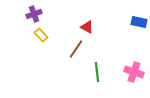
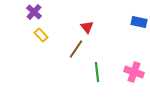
purple cross: moved 2 px up; rotated 28 degrees counterclockwise
red triangle: rotated 24 degrees clockwise
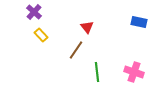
brown line: moved 1 px down
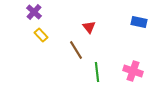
red triangle: moved 2 px right
brown line: rotated 66 degrees counterclockwise
pink cross: moved 1 px left, 1 px up
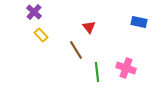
pink cross: moved 7 px left, 3 px up
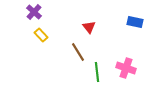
blue rectangle: moved 4 px left
brown line: moved 2 px right, 2 px down
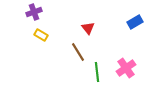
purple cross: rotated 28 degrees clockwise
blue rectangle: rotated 42 degrees counterclockwise
red triangle: moved 1 px left, 1 px down
yellow rectangle: rotated 16 degrees counterclockwise
pink cross: rotated 36 degrees clockwise
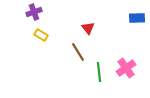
blue rectangle: moved 2 px right, 4 px up; rotated 28 degrees clockwise
green line: moved 2 px right
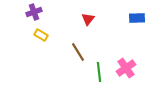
red triangle: moved 9 px up; rotated 16 degrees clockwise
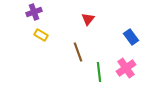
blue rectangle: moved 6 px left, 19 px down; rotated 56 degrees clockwise
brown line: rotated 12 degrees clockwise
